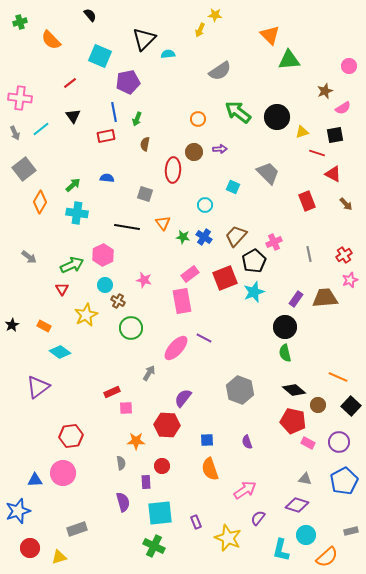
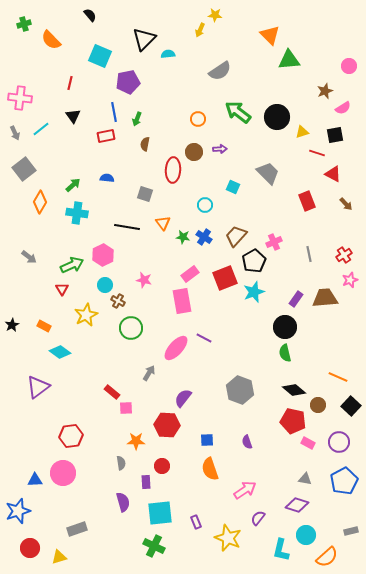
green cross at (20, 22): moved 4 px right, 2 px down
red line at (70, 83): rotated 40 degrees counterclockwise
red rectangle at (112, 392): rotated 63 degrees clockwise
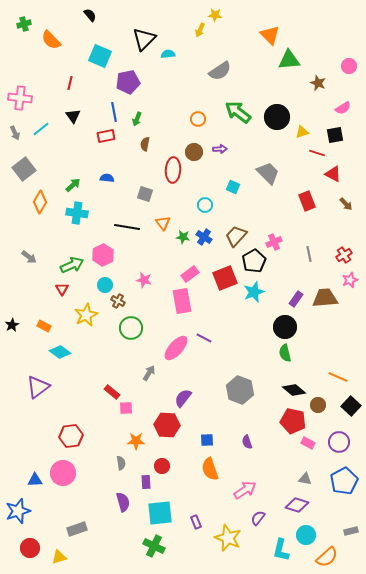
brown star at (325, 91): moved 7 px left, 8 px up; rotated 28 degrees counterclockwise
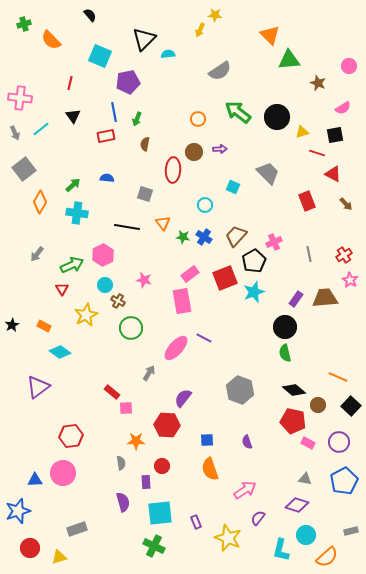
gray arrow at (29, 257): moved 8 px right, 3 px up; rotated 91 degrees clockwise
pink star at (350, 280): rotated 21 degrees counterclockwise
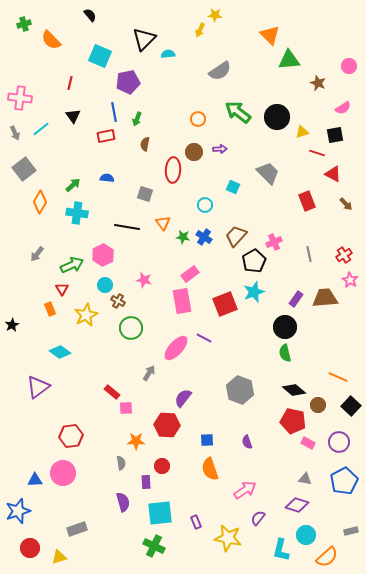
red square at (225, 278): moved 26 px down
orange rectangle at (44, 326): moved 6 px right, 17 px up; rotated 40 degrees clockwise
yellow star at (228, 538): rotated 12 degrees counterclockwise
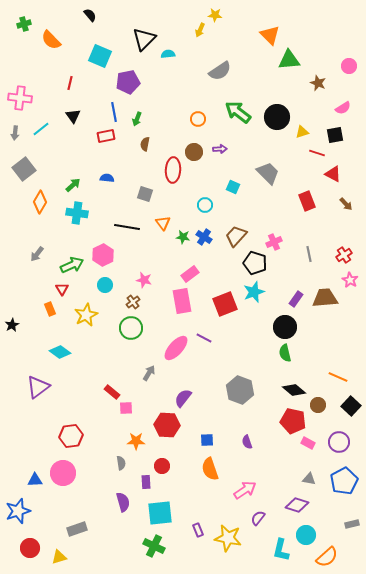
gray arrow at (15, 133): rotated 32 degrees clockwise
black pentagon at (254, 261): moved 1 px right, 2 px down; rotated 25 degrees counterclockwise
brown cross at (118, 301): moved 15 px right, 1 px down; rotated 24 degrees clockwise
gray triangle at (305, 479): moved 4 px right
purple rectangle at (196, 522): moved 2 px right, 8 px down
gray rectangle at (351, 531): moved 1 px right, 7 px up
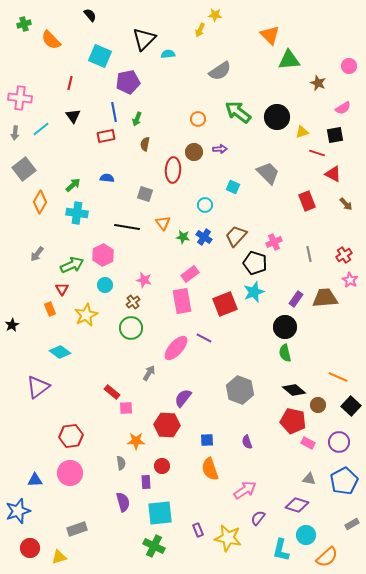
pink circle at (63, 473): moved 7 px right
gray rectangle at (352, 524): rotated 16 degrees counterclockwise
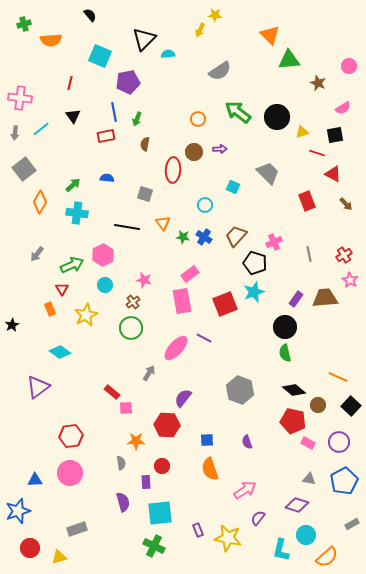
orange semicircle at (51, 40): rotated 50 degrees counterclockwise
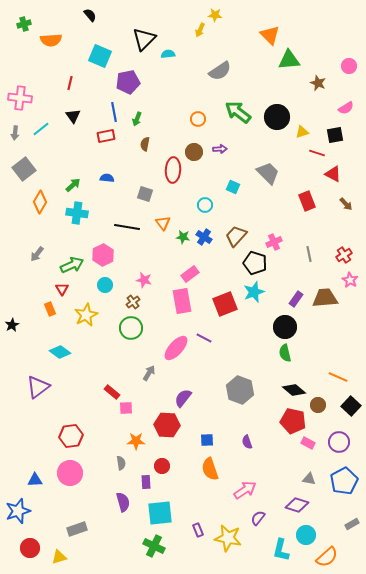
pink semicircle at (343, 108): moved 3 px right
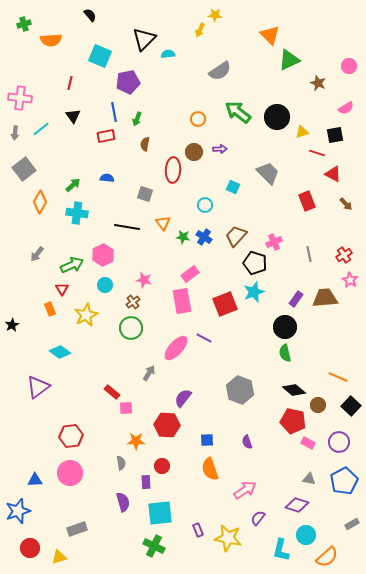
green triangle at (289, 60): rotated 20 degrees counterclockwise
